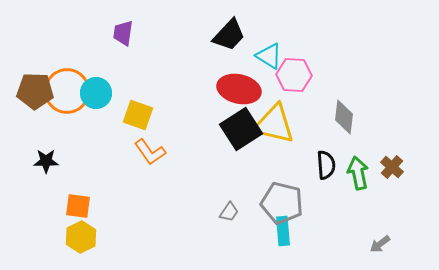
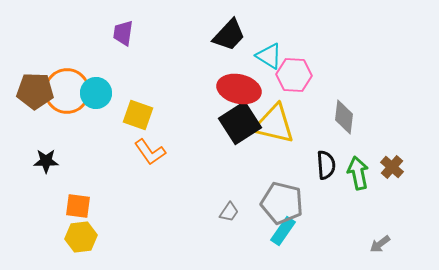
black square: moved 1 px left, 6 px up
cyan rectangle: rotated 40 degrees clockwise
yellow hexagon: rotated 20 degrees clockwise
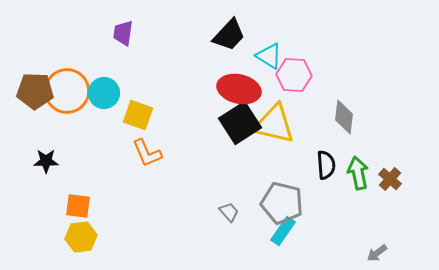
cyan circle: moved 8 px right
orange L-shape: moved 3 px left, 1 px down; rotated 12 degrees clockwise
brown cross: moved 2 px left, 12 px down
gray trapezoid: rotated 75 degrees counterclockwise
gray arrow: moved 3 px left, 9 px down
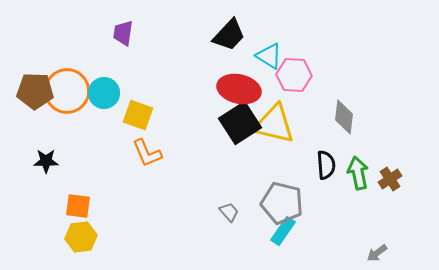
brown cross: rotated 15 degrees clockwise
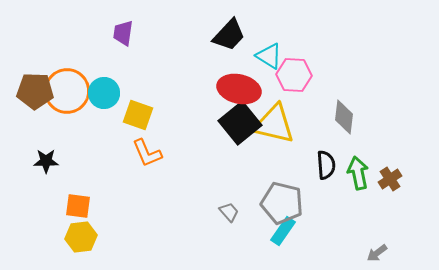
black square: rotated 6 degrees counterclockwise
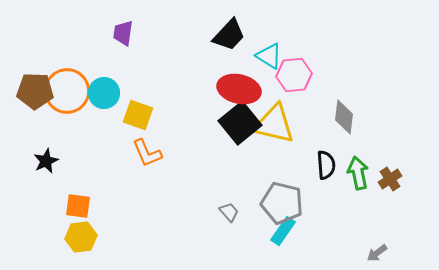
pink hexagon: rotated 8 degrees counterclockwise
black star: rotated 25 degrees counterclockwise
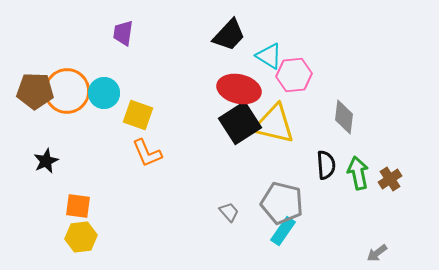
black square: rotated 6 degrees clockwise
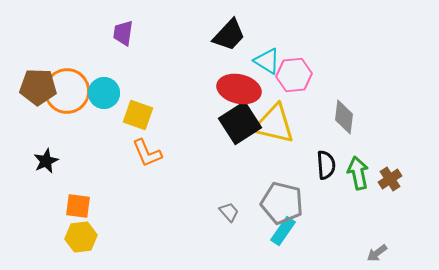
cyan triangle: moved 2 px left, 5 px down
brown pentagon: moved 3 px right, 4 px up
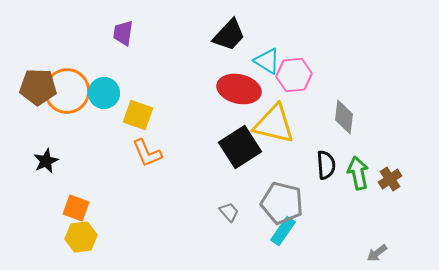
black square: moved 24 px down
orange square: moved 2 px left, 2 px down; rotated 12 degrees clockwise
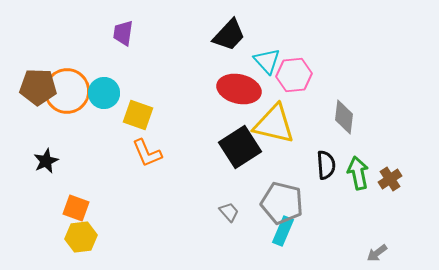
cyan triangle: rotated 16 degrees clockwise
cyan rectangle: rotated 12 degrees counterclockwise
